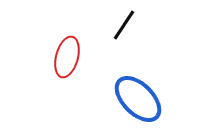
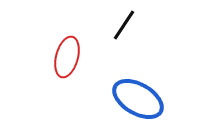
blue ellipse: rotated 15 degrees counterclockwise
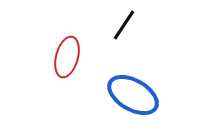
blue ellipse: moved 5 px left, 4 px up
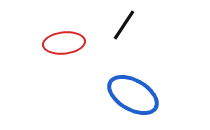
red ellipse: moved 3 px left, 14 px up; rotated 69 degrees clockwise
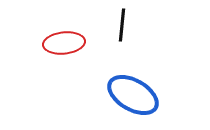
black line: moved 2 px left; rotated 28 degrees counterclockwise
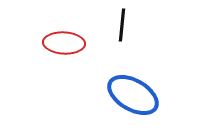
red ellipse: rotated 9 degrees clockwise
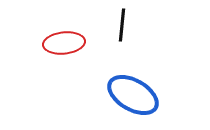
red ellipse: rotated 9 degrees counterclockwise
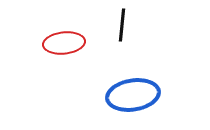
blue ellipse: rotated 39 degrees counterclockwise
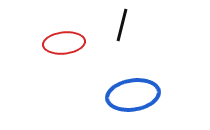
black line: rotated 8 degrees clockwise
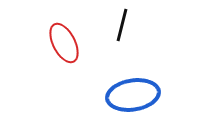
red ellipse: rotated 69 degrees clockwise
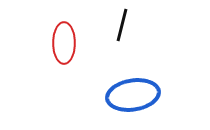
red ellipse: rotated 27 degrees clockwise
